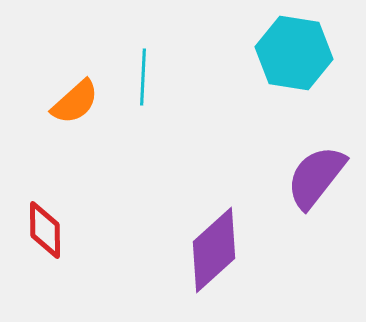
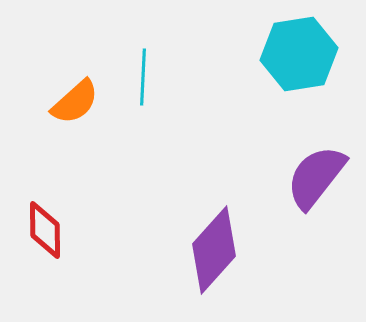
cyan hexagon: moved 5 px right, 1 px down; rotated 18 degrees counterclockwise
purple diamond: rotated 6 degrees counterclockwise
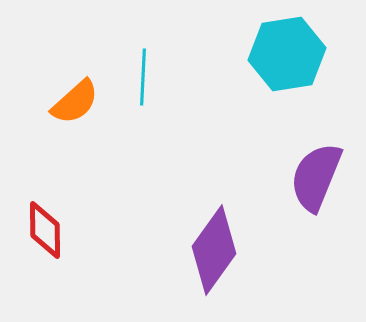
cyan hexagon: moved 12 px left
purple semicircle: rotated 16 degrees counterclockwise
purple diamond: rotated 6 degrees counterclockwise
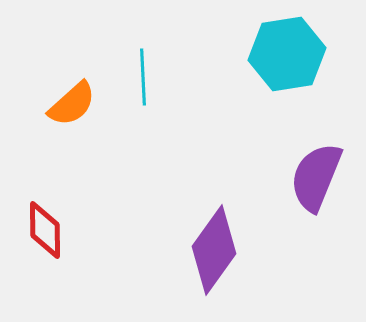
cyan line: rotated 6 degrees counterclockwise
orange semicircle: moved 3 px left, 2 px down
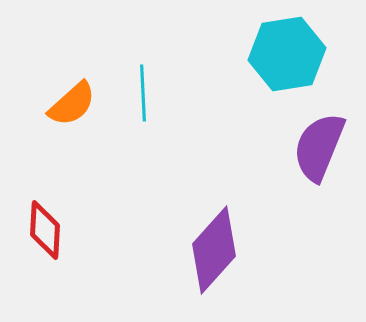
cyan line: moved 16 px down
purple semicircle: moved 3 px right, 30 px up
red diamond: rotated 4 degrees clockwise
purple diamond: rotated 6 degrees clockwise
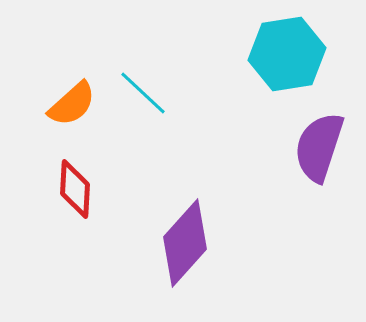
cyan line: rotated 44 degrees counterclockwise
purple semicircle: rotated 4 degrees counterclockwise
red diamond: moved 30 px right, 41 px up
purple diamond: moved 29 px left, 7 px up
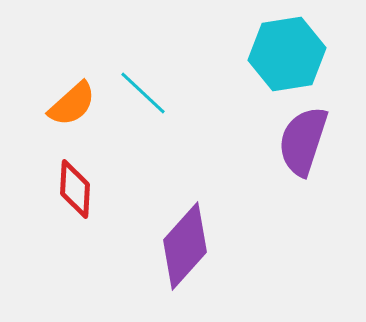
purple semicircle: moved 16 px left, 6 px up
purple diamond: moved 3 px down
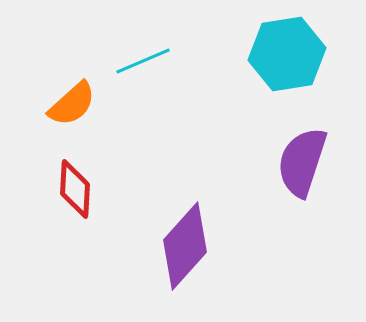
cyan line: moved 32 px up; rotated 66 degrees counterclockwise
purple semicircle: moved 1 px left, 21 px down
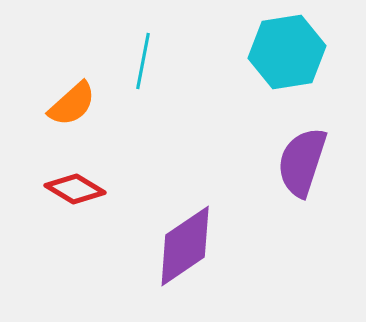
cyan hexagon: moved 2 px up
cyan line: rotated 56 degrees counterclockwise
red diamond: rotated 62 degrees counterclockwise
purple diamond: rotated 14 degrees clockwise
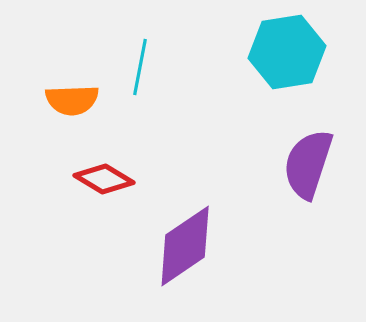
cyan line: moved 3 px left, 6 px down
orange semicircle: moved 4 px up; rotated 40 degrees clockwise
purple semicircle: moved 6 px right, 2 px down
red diamond: moved 29 px right, 10 px up
